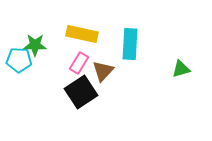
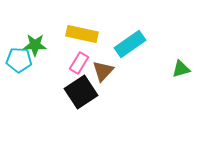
cyan rectangle: rotated 52 degrees clockwise
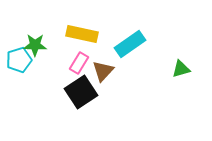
cyan pentagon: rotated 20 degrees counterclockwise
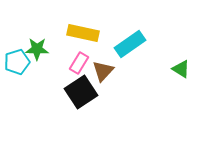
yellow rectangle: moved 1 px right, 1 px up
green star: moved 2 px right, 4 px down
cyan pentagon: moved 2 px left, 2 px down
green triangle: rotated 48 degrees clockwise
